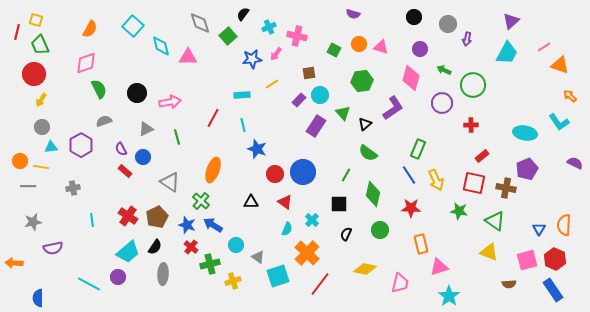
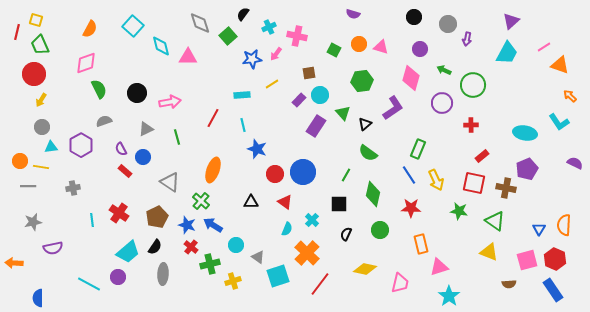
red cross at (128, 216): moved 9 px left, 3 px up
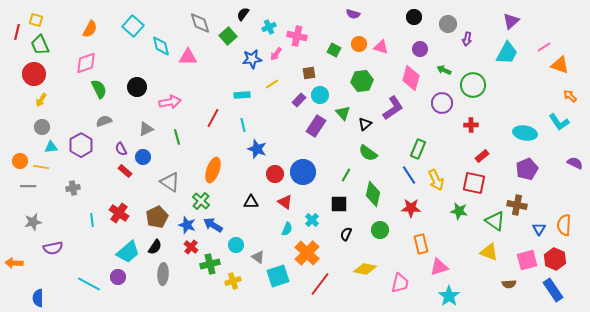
black circle at (137, 93): moved 6 px up
brown cross at (506, 188): moved 11 px right, 17 px down
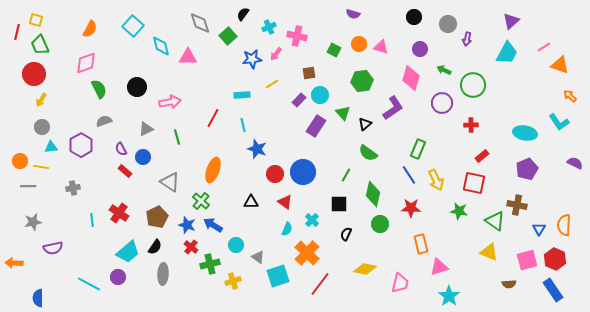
green circle at (380, 230): moved 6 px up
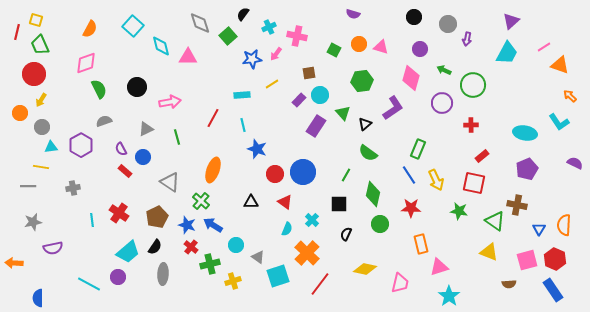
orange circle at (20, 161): moved 48 px up
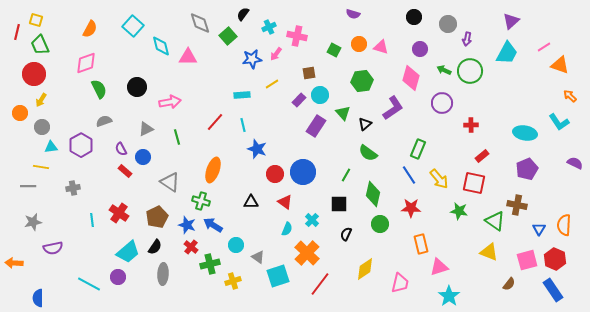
green circle at (473, 85): moved 3 px left, 14 px up
red line at (213, 118): moved 2 px right, 4 px down; rotated 12 degrees clockwise
yellow arrow at (436, 180): moved 3 px right, 1 px up; rotated 15 degrees counterclockwise
green cross at (201, 201): rotated 24 degrees counterclockwise
yellow diamond at (365, 269): rotated 45 degrees counterclockwise
brown semicircle at (509, 284): rotated 48 degrees counterclockwise
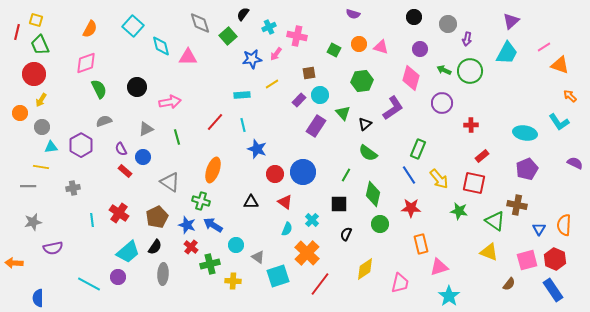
yellow cross at (233, 281): rotated 21 degrees clockwise
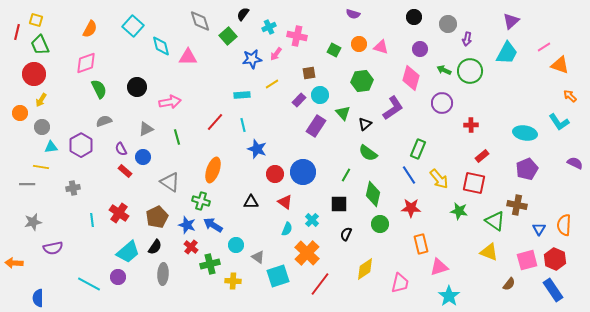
gray diamond at (200, 23): moved 2 px up
gray line at (28, 186): moved 1 px left, 2 px up
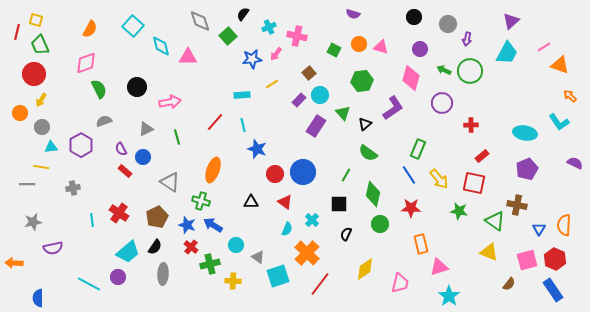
brown square at (309, 73): rotated 32 degrees counterclockwise
